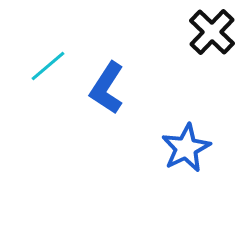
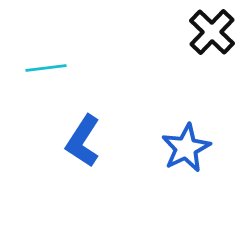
cyan line: moved 2 px left, 2 px down; rotated 33 degrees clockwise
blue L-shape: moved 24 px left, 53 px down
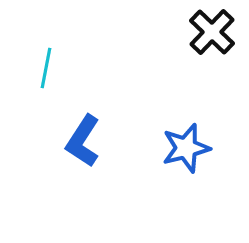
cyan line: rotated 72 degrees counterclockwise
blue star: rotated 12 degrees clockwise
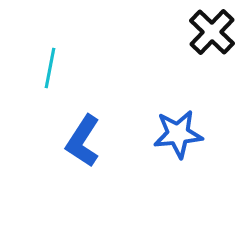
cyan line: moved 4 px right
blue star: moved 8 px left, 14 px up; rotated 9 degrees clockwise
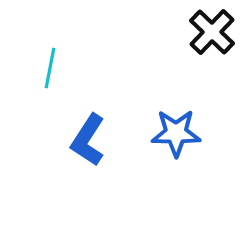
blue star: moved 2 px left, 1 px up; rotated 6 degrees clockwise
blue L-shape: moved 5 px right, 1 px up
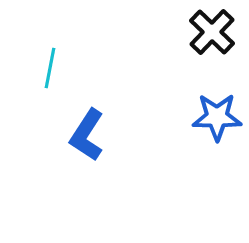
blue star: moved 41 px right, 16 px up
blue L-shape: moved 1 px left, 5 px up
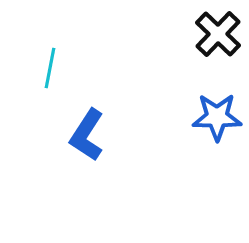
black cross: moved 6 px right, 2 px down
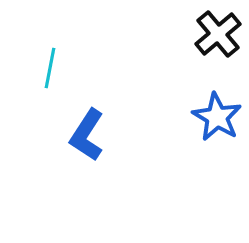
black cross: rotated 6 degrees clockwise
blue star: rotated 30 degrees clockwise
